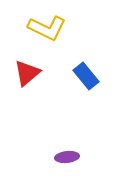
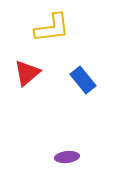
yellow L-shape: moved 5 px right; rotated 33 degrees counterclockwise
blue rectangle: moved 3 px left, 4 px down
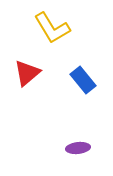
yellow L-shape: rotated 66 degrees clockwise
purple ellipse: moved 11 px right, 9 px up
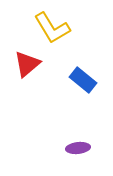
red triangle: moved 9 px up
blue rectangle: rotated 12 degrees counterclockwise
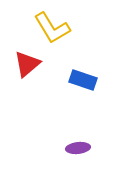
blue rectangle: rotated 20 degrees counterclockwise
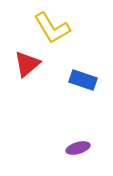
purple ellipse: rotated 10 degrees counterclockwise
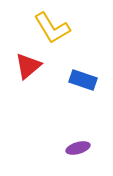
red triangle: moved 1 px right, 2 px down
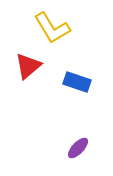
blue rectangle: moved 6 px left, 2 px down
purple ellipse: rotated 30 degrees counterclockwise
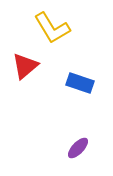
red triangle: moved 3 px left
blue rectangle: moved 3 px right, 1 px down
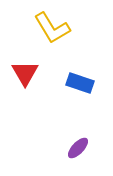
red triangle: moved 7 px down; rotated 20 degrees counterclockwise
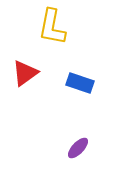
yellow L-shape: moved 1 px up; rotated 42 degrees clockwise
red triangle: rotated 24 degrees clockwise
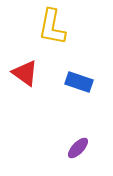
red triangle: rotated 48 degrees counterclockwise
blue rectangle: moved 1 px left, 1 px up
